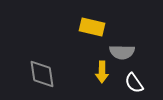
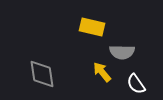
yellow arrow: rotated 140 degrees clockwise
white semicircle: moved 2 px right, 1 px down
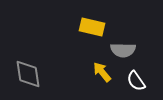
gray semicircle: moved 1 px right, 2 px up
gray diamond: moved 14 px left
white semicircle: moved 3 px up
